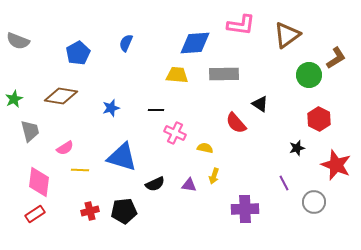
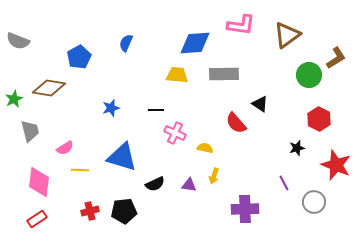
blue pentagon: moved 1 px right, 4 px down
brown diamond: moved 12 px left, 8 px up
red rectangle: moved 2 px right, 5 px down
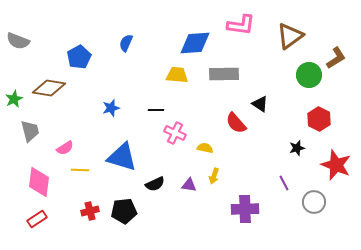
brown triangle: moved 3 px right, 1 px down
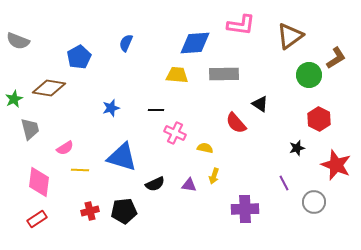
gray trapezoid: moved 2 px up
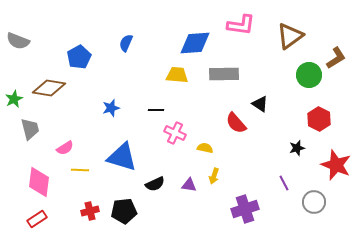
purple cross: rotated 16 degrees counterclockwise
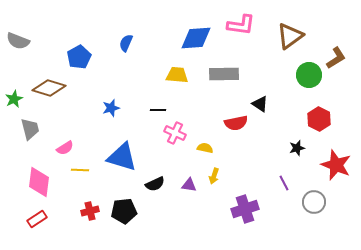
blue diamond: moved 1 px right, 5 px up
brown diamond: rotated 8 degrees clockwise
black line: moved 2 px right
red semicircle: rotated 60 degrees counterclockwise
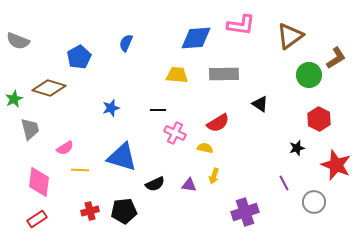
red semicircle: moved 18 px left; rotated 20 degrees counterclockwise
purple cross: moved 3 px down
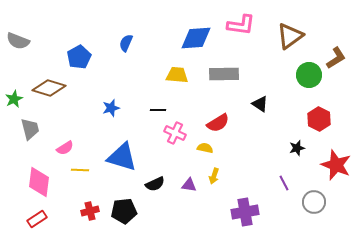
purple cross: rotated 8 degrees clockwise
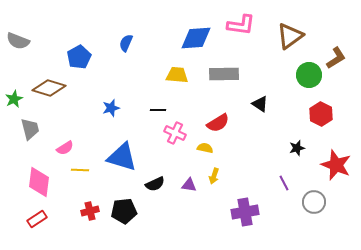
red hexagon: moved 2 px right, 5 px up
